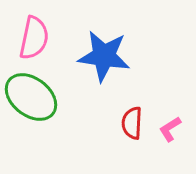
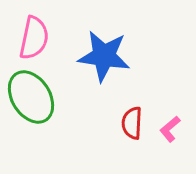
green ellipse: rotated 20 degrees clockwise
pink L-shape: rotated 8 degrees counterclockwise
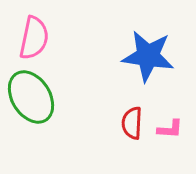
blue star: moved 44 px right
pink L-shape: rotated 136 degrees counterclockwise
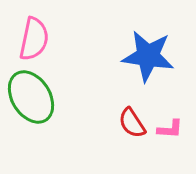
pink semicircle: moved 1 px down
red semicircle: rotated 36 degrees counterclockwise
